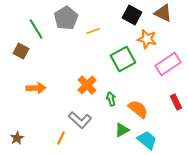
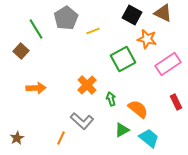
brown square: rotated 14 degrees clockwise
gray L-shape: moved 2 px right, 1 px down
cyan trapezoid: moved 2 px right, 2 px up
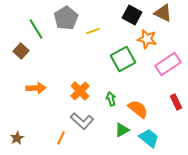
orange cross: moved 7 px left, 6 px down
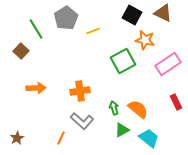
orange star: moved 2 px left, 1 px down
green square: moved 2 px down
orange cross: rotated 36 degrees clockwise
green arrow: moved 3 px right, 9 px down
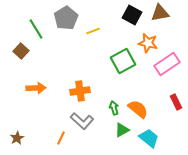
brown triangle: moved 3 px left; rotated 36 degrees counterclockwise
orange star: moved 3 px right, 3 px down
pink rectangle: moved 1 px left
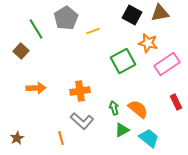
orange line: rotated 40 degrees counterclockwise
